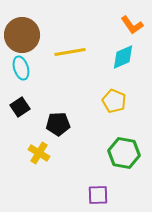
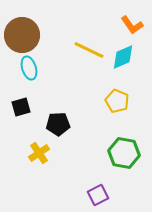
yellow line: moved 19 px right, 2 px up; rotated 36 degrees clockwise
cyan ellipse: moved 8 px right
yellow pentagon: moved 3 px right
black square: moved 1 px right; rotated 18 degrees clockwise
yellow cross: rotated 25 degrees clockwise
purple square: rotated 25 degrees counterclockwise
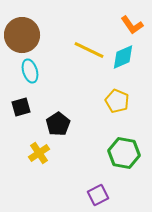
cyan ellipse: moved 1 px right, 3 px down
black pentagon: rotated 30 degrees counterclockwise
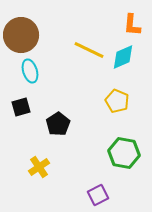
orange L-shape: rotated 40 degrees clockwise
brown circle: moved 1 px left
yellow cross: moved 14 px down
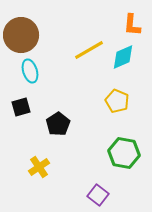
yellow line: rotated 56 degrees counterclockwise
purple square: rotated 25 degrees counterclockwise
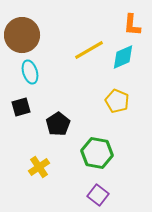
brown circle: moved 1 px right
cyan ellipse: moved 1 px down
green hexagon: moved 27 px left
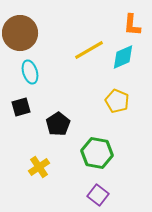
brown circle: moved 2 px left, 2 px up
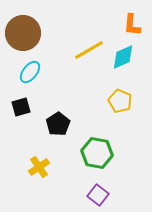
brown circle: moved 3 px right
cyan ellipse: rotated 55 degrees clockwise
yellow pentagon: moved 3 px right
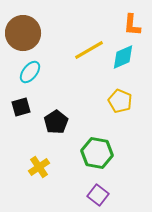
black pentagon: moved 2 px left, 2 px up
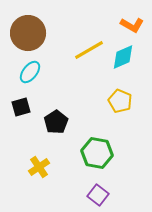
orange L-shape: rotated 65 degrees counterclockwise
brown circle: moved 5 px right
